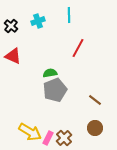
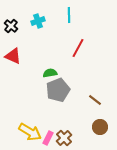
gray pentagon: moved 3 px right
brown circle: moved 5 px right, 1 px up
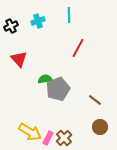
black cross: rotated 24 degrees clockwise
red triangle: moved 6 px right, 3 px down; rotated 24 degrees clockwise
green semicircle: moved 5 px left, 6 px down
gray pentagon: moved 1 px up
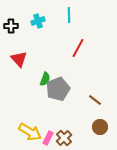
black cross: rotated 24 degrees clockwise
green semicircle: rotated 120 degrees clockwise
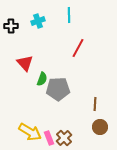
red triangle: moved 6 px right, 4 px down
green semicircle: moved 3 px left
gray pentagon: rotated 20 degrees clockwise
brown line: moved 4 px down; rotated 56 degrees clockwise
pink rectangle: moved 1 px right; rotated 48 degrees counterclockwise
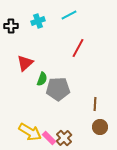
cyan line: rotated 63 degrees clockwise
red triangle: rotated 30 degrees clockwise
pink rectangle: rotated 24 degrees counterclockwise
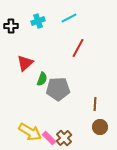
cyan line: moved 3 px down
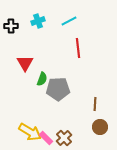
cyan line: moved 3 px down
red line: rotated 36 degrees counterclockwise
red triangle: rotated 18 degrees counterclockwise
pink rectangle: moved 3 px left
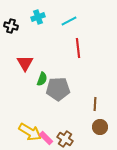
cyan cross: moved 4 px up
black cross: rotated 16 degrees clockwise
brown cross: moved 1 px right, 1 px down; rotated 14 degrees counterclockwise
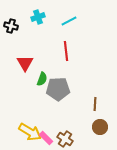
red line: moved 12 px left, 3 px down
